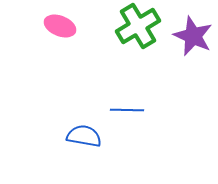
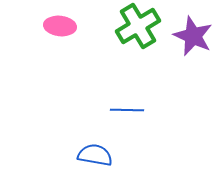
pink ellipse: rotated 16 degrees counterclockwise
blue semicircle: moved 11 px right, 19 px down
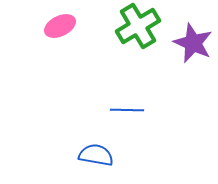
pink ellipse: rotated 32 degrees counterclockwise
purple star: moved 7 px down
blue semicircle: moved 1 px right
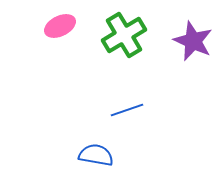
green cross: moved 14 px left, 9 px down
purple star: moved 2 px up
blue line: rotated 20 degrees counterclockwise
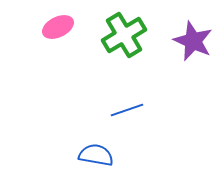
pink ellipse: moved 2 px left, 1 px down
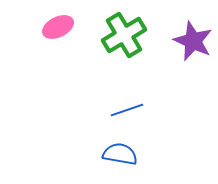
blue semicircle: moved 24 px right, 1 px up
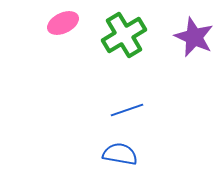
pink ellipse: moved 5 px right, 4 px up
purple star: moved 1 px right, 4 px up
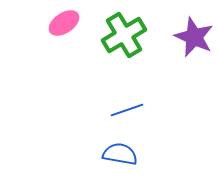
pink ellipse: moved 1 px right; rotated 8 degrees counterclockwise
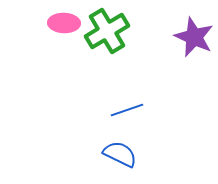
pink ellipse: rotated 36 degrees clockwise
green cross: moved 17 px left, 4 px up
blue semicircle: rotated 16 degrees clockwise
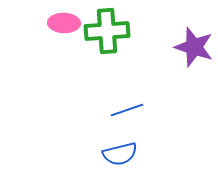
green cross: rotated 27 degrees clockwise
purple star: moved 10 px down; rotated 6 degrees counterclockwise
blue semicircle: rotated 140 degrees clockwise
